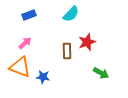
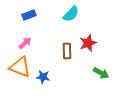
red star: moved 1 px right, 1 px down
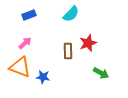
brown rectangle: moved 1 px right
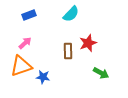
orange triangle: moved 1 px right, 1 px up; rotated 40 degrees counterclockwise
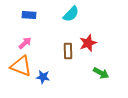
blue rectangle: rotated 24 degrees clockwise
orange triangle: rotated 40 degrees clockwise
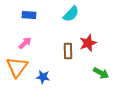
orange triangle: moved 4 px left, 1 px down; rotated 45 degrees clockwise
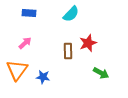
blue rectangle: moved 2 px up
orange triangle: moved 3 px down
